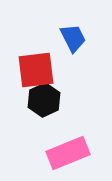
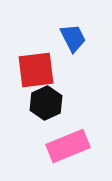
black hexagon: moved 2 px right, 3 px down
pink rectangle: moved 7 px up
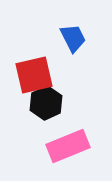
red square: moved 2 px left, 5 px down; rotated 6 degrees counterclockwise
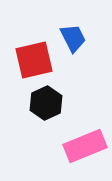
red square: moved 15 px up
pink rectangle: moved 17 px right
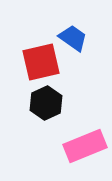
blue trapezoid: rotated 28 degrees counterclockwise
red square: moved 7 px right, 2 px down
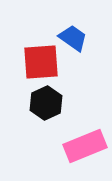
red square: rotated 9 degrees clockwise
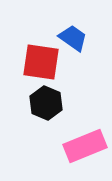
red square: rotated 12 degrees clockwise
black hexagon: rotated 12 degrees counterclockwise
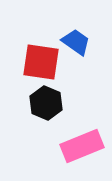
blue trapezoid: moved 3 px right, 4 px down
pink rectangle: moved 3 px left
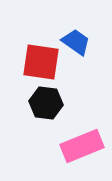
black hexagon: rotated 16 degrees counterclockwise
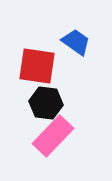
red square: moved 4 px left, 4 px down
pink rectangle: moved 29 px left, 10 px up; rotated 24 degrees counterclockwise
